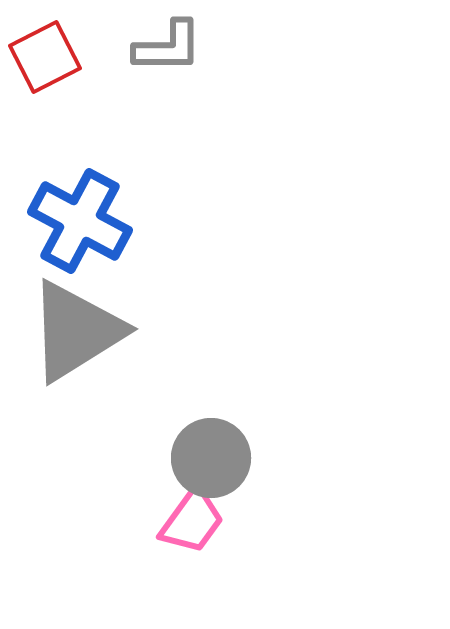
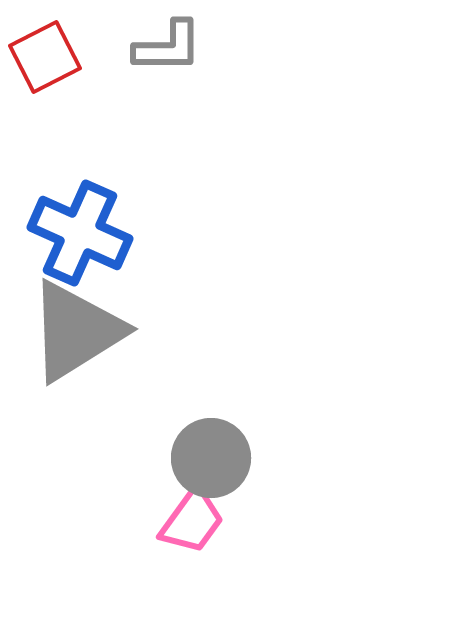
blue cross: moved 12 px down; rotated 4 degrees counterclockwise
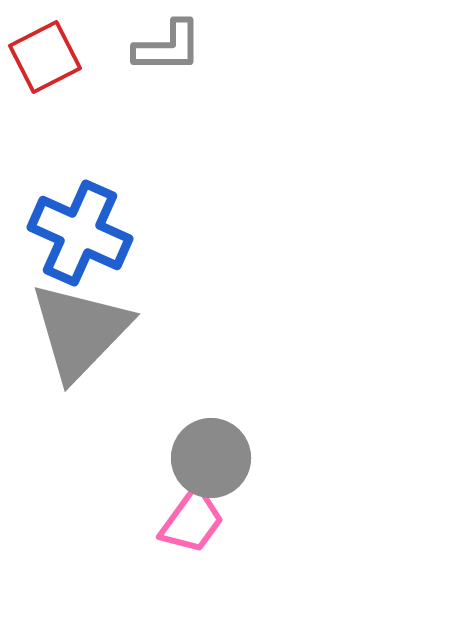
gray triangle: moved 4 px right; rotated 14 degrees counterclockwise
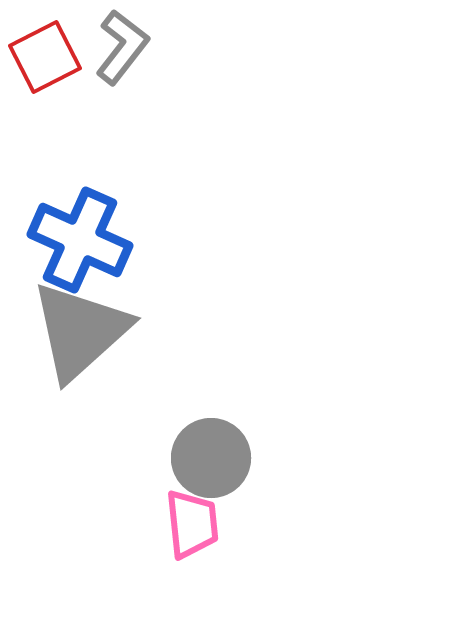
gray L-shape: moved 46 px left; rotated 52 degrees counterclockwise
blue cross: moved 7 px down
gray triangle: rotated 4 degrees clockwise
pink trapezoid: moved 3 px down; rotated 42 degrees counterclockwise
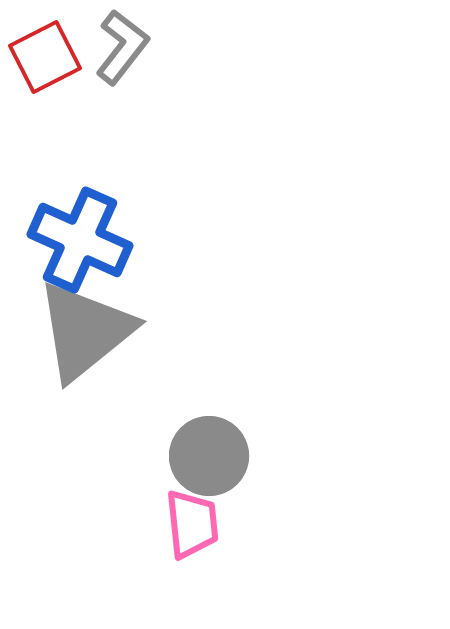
gray triangle: moved 5 px right; rotated 3 degrees clockwise
gray circle: moved 2 px left, 2 px up
